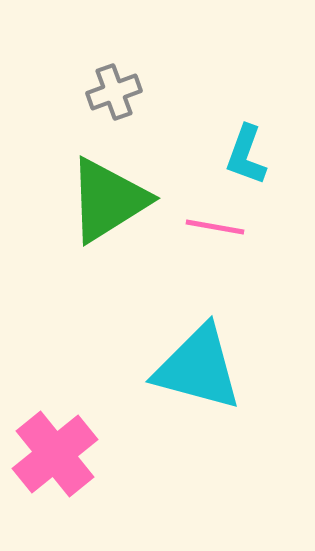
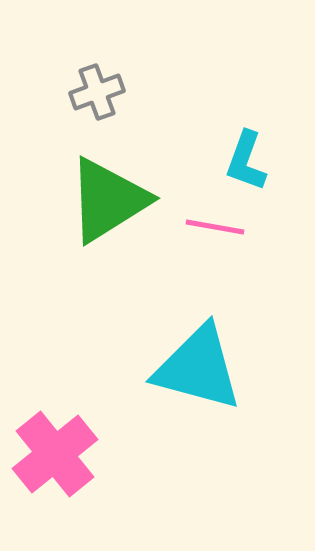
gray cross: moved 17 px left
cyan L-shape: moved 6 px down
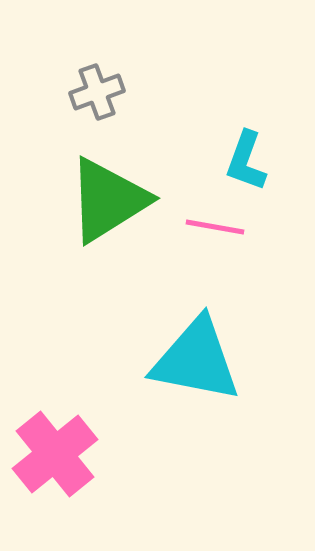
cyan triangle: moved 2 px left, 8 px up; rotated 4 degrees counterclockwise
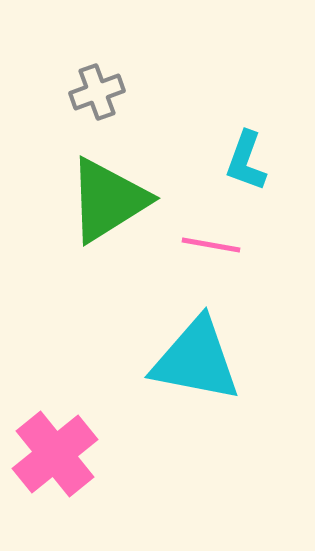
pink line: moved 4 px left, 18 px down
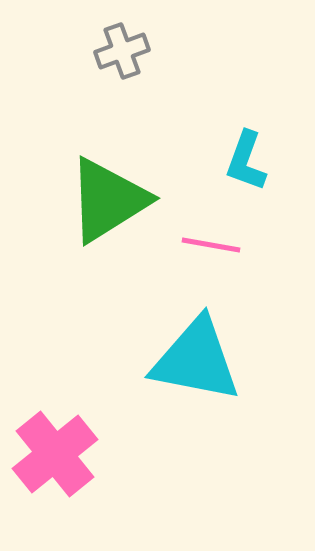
gray cross: moved 25 px right, 41 px up
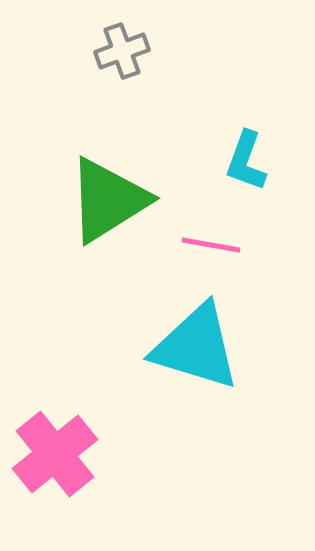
cyan triangle: moved 13 px up; rotated 6 degrees clockwise
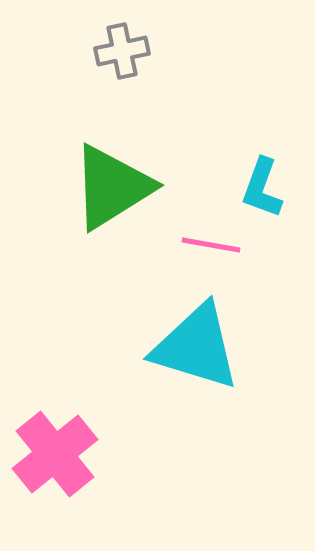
gray cross: rotated 8 degrees clockwise
cyan L-shape: moved 16 px right, 27 px down
green triangle: moved 4 px right, 13 px up
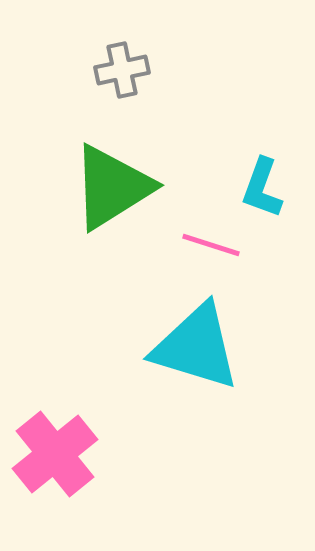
gray cross: moved 19 px down
pink line: rotated 8 degrees clockwise
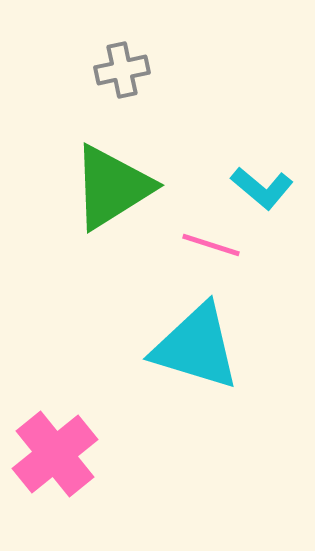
cyan L-shape: rotated 70 degrees counterclockwise
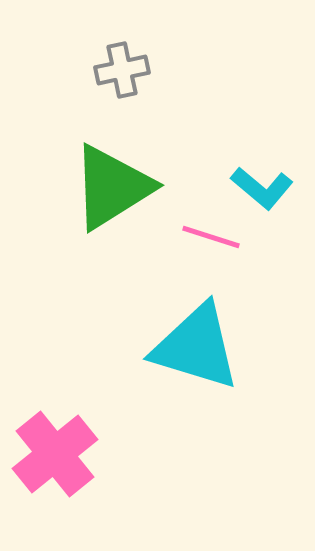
pink line: moved 8 px up
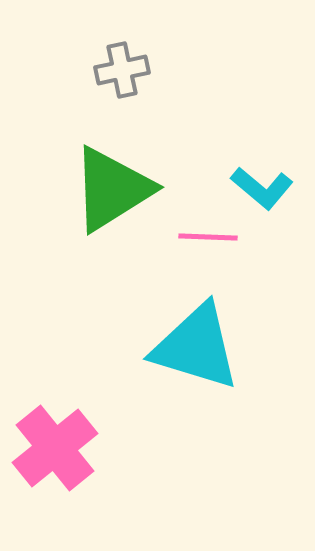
green triangle: moved 2 px down
pink line: moved 3 px left; rotated 16 degrees counterclockwise
pink cross: moved 6 px up
